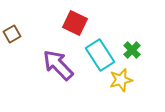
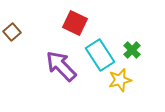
brown square: moved 2 px up; rotated 12 degrees counterclockwise
purple arrow: moved 3 px right, 1 px down
yellow star: moved 1 px left
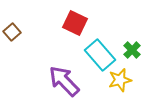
cyan rectangle: rotated 8 degrees counterclockwise
purple arrow: moved 3 px right, 15 px down
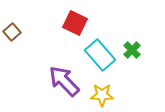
yellow star: moved 18 px left, 15 px down; rotated 15 degrees clockwise
